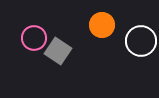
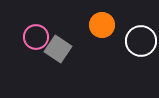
pink circle: moved 2 px right, 1 px up
gray square: moved 2 px up
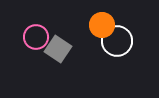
white circle: moved 24 px left
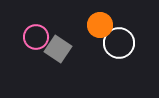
orange circle: moved 2 px left
white circle: moved 2 px right, 2 px down
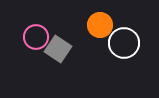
white circle: moved 5 px right
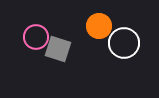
orange circle: moved 1 px left, 1 px down
gray square: rotated 16 degrees counterclockwise
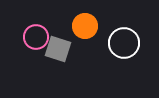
orange circle: moved 14 px left
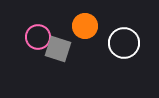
pink circle: moved 2 px right
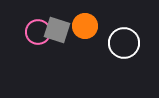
pink circle: moved 5 px up
gray square: moved 1 px left, 19 px up
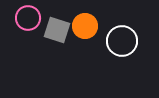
pink circle: moved 10 px left, 14 px up
white circle: moved 2 px left, 2 px up
